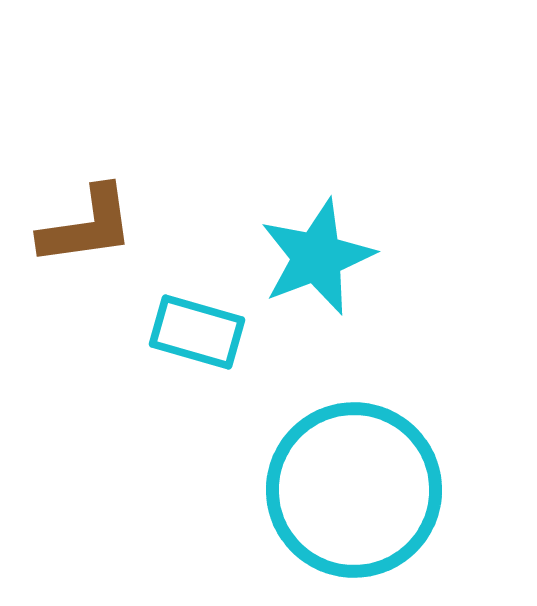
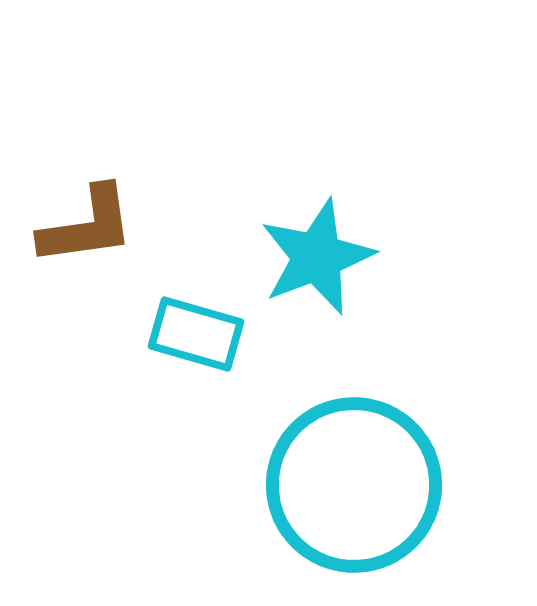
cyan rectangle: moved 1 px left, 2 px down
cyan circle: moved 5 px up
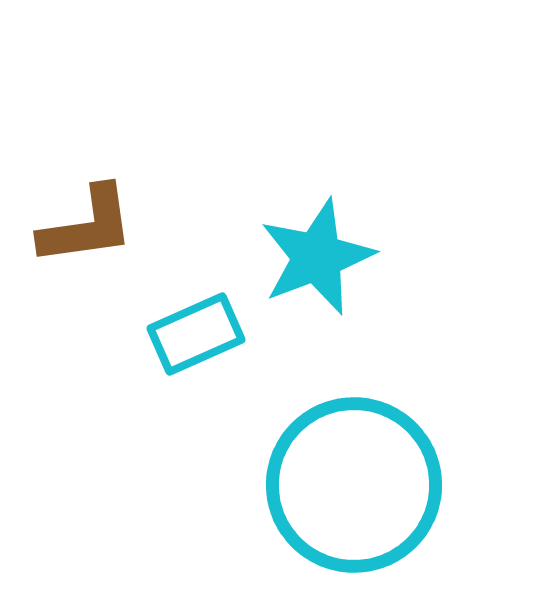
cyan rectangle: rotated 40 degrees counterclockwise
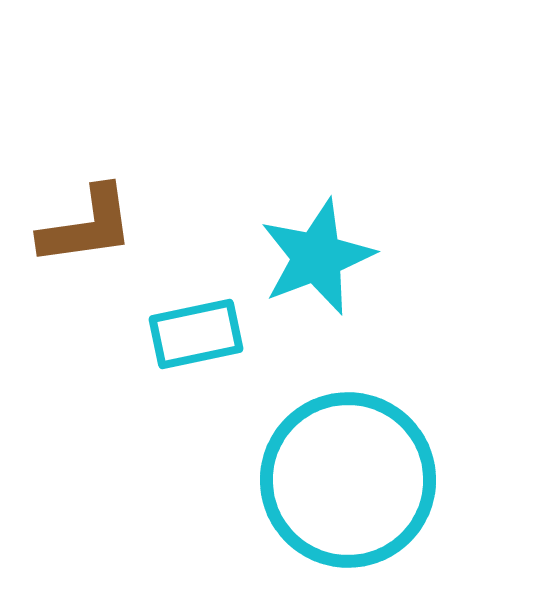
cyan rectangle: rotated 12 degrees clockwise
cyan circle: moved 6 px left, 5 px up
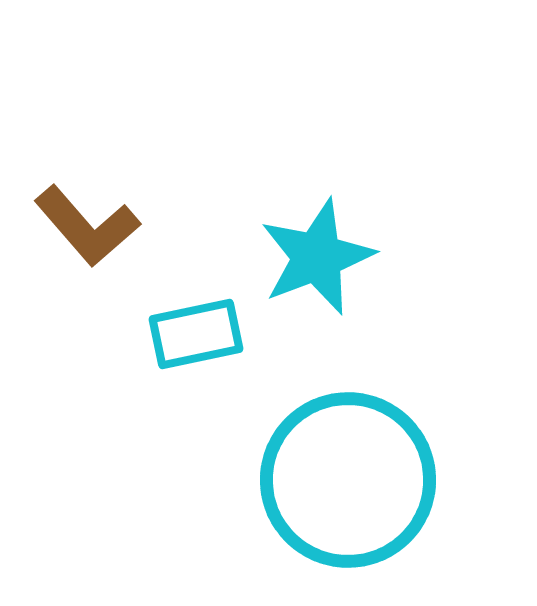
brown L-shape: rotated 57 degrees clockwise
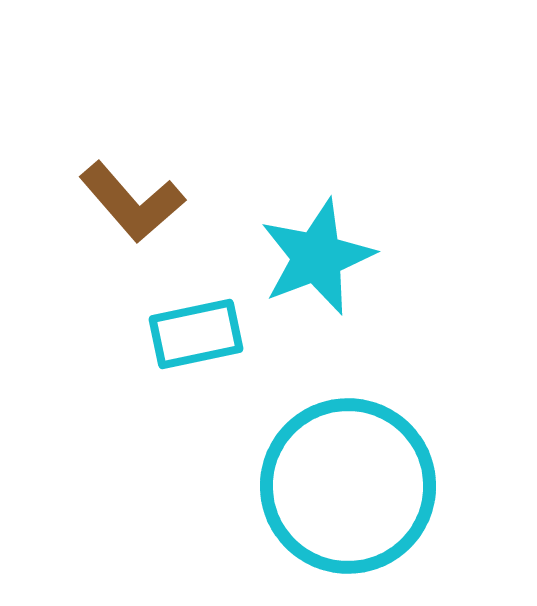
brown L-shape: moved 45 px right, 24 px up
cyan circle: moved 6 px down
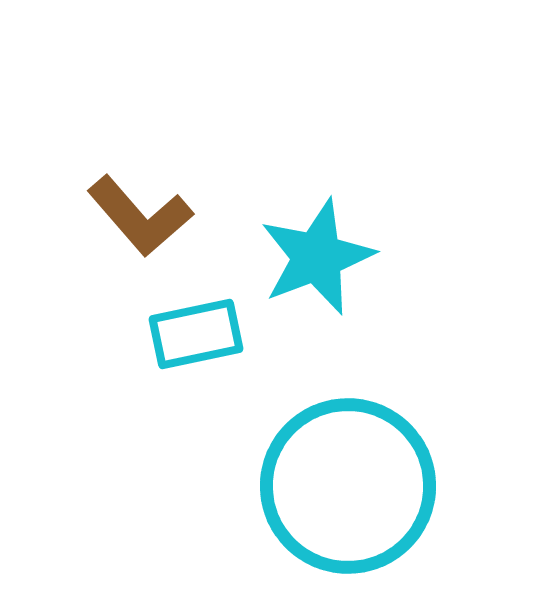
brown L-shape: moved 8 px right, 14 px down
